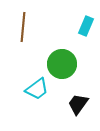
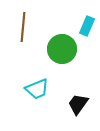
cyan rectangle: moved 1 px right
green circle: moved 15 px up
cyan trapezoid: rotated 15 degrees clockwise
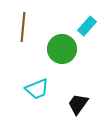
cyan rectangle: rotated 18 degrees clockwise
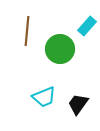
brown line: moved 4 px right, 4 px down
green circle: moved 2 px left
cyan trapezoid: moved 7 px right, 8 px down
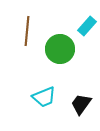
black trapezoid: moved 3 px right
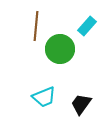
brown line: moved 9 px right, 5 px up
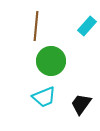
green circle: moved 9 px left, 12 px down
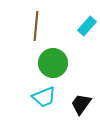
green circle: moved 2 px right, 2 px down
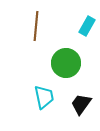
cyan rectangle: rotated 12 degrees counterclockwise
green circle: moved 13 px right
cyan trapezoid: rotated 80 degrees counterclockwise
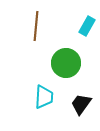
cyan trapezoid: rotated 15 degrees clockwise
